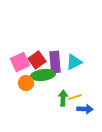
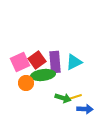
green arrow: rotated 105 degrees clockwise
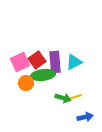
blue arrow: moved 8 px down; rotated 14 degrees counterclockwise
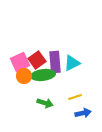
cyan triangle: moved 2 px left, 1 px down
orange circle: moved 2 px left, 7 px up
green arrow: moved 18 px left, 5 px down
blue arrow: moved 2 px left, 4 px up
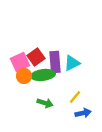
red square: moved 1 px left, 3 px up
yellow line: rotated 32 degrees counterclockwise
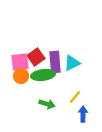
pink square: rotated 18 degrees clockwise
orange circle: moved 3 px left
green arrow: moved 2 px right, 1 px down
blue arrow: moved 1 px down; rotated 77 degrees counterclockwise
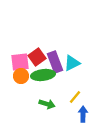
red square: moved 1 px right
purple rectangle: rotated 15 degrees counterclockwise
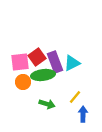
orange circle: moved 2 px right, 6 px down
